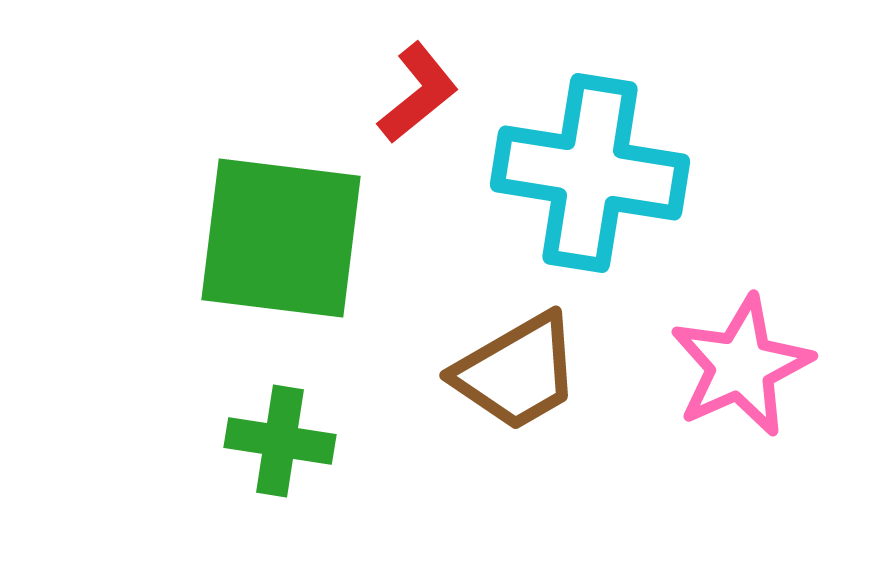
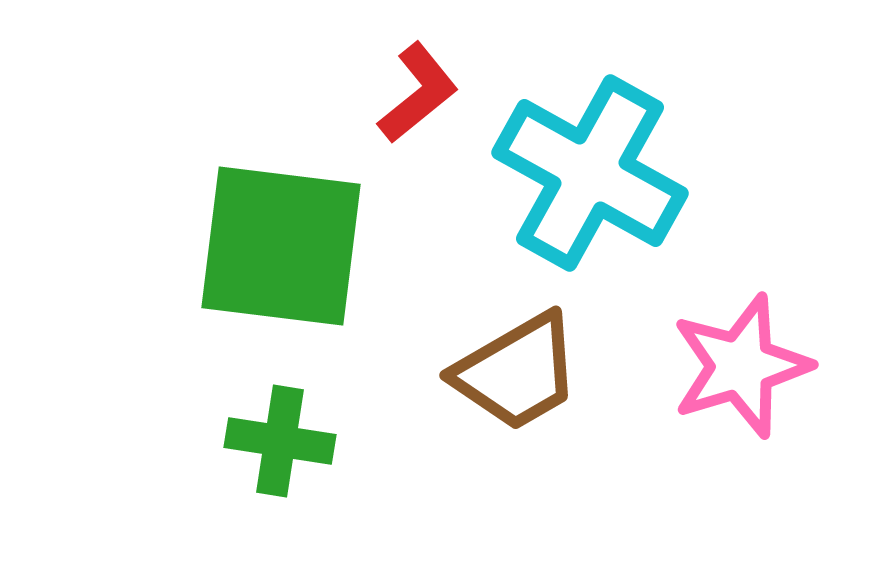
cyan cross: rotated 20 degrees clockwise
green square: moved 8 px down
pink star: rotated 7 degrees clockwise
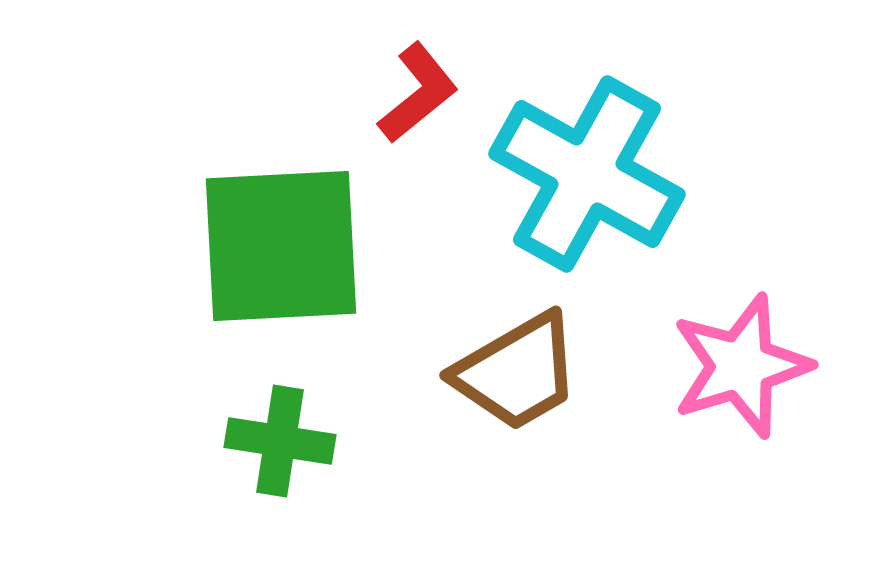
cyan cross: moved 3 px left, 1 px down
green square: rotated 10 degrees counterclockwise
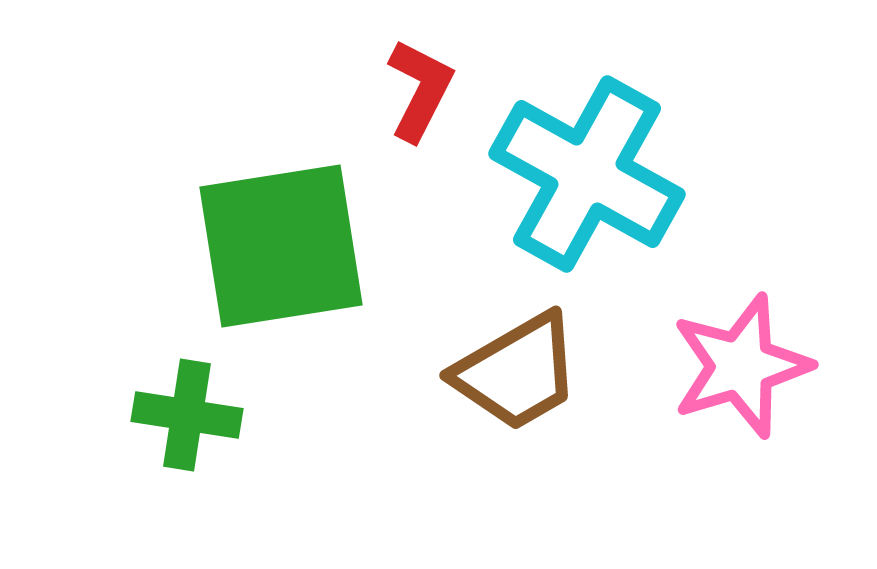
red L-shape: moved 2 px right, 3 px up; rotated 24 degrees counterclockwise
green square: rotated 6 degrees counterclockwise
green cross: moved 93 px left, 26 px up
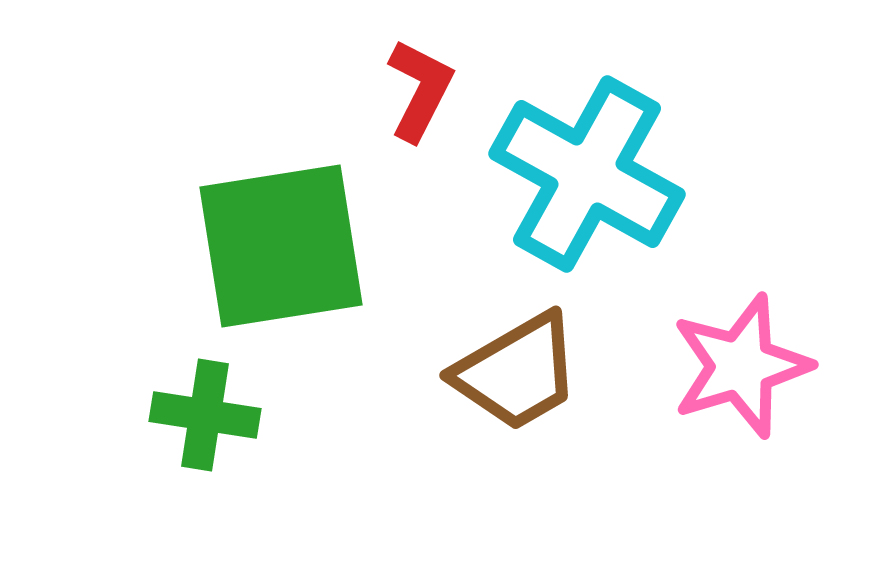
green cross: moved 18 px right
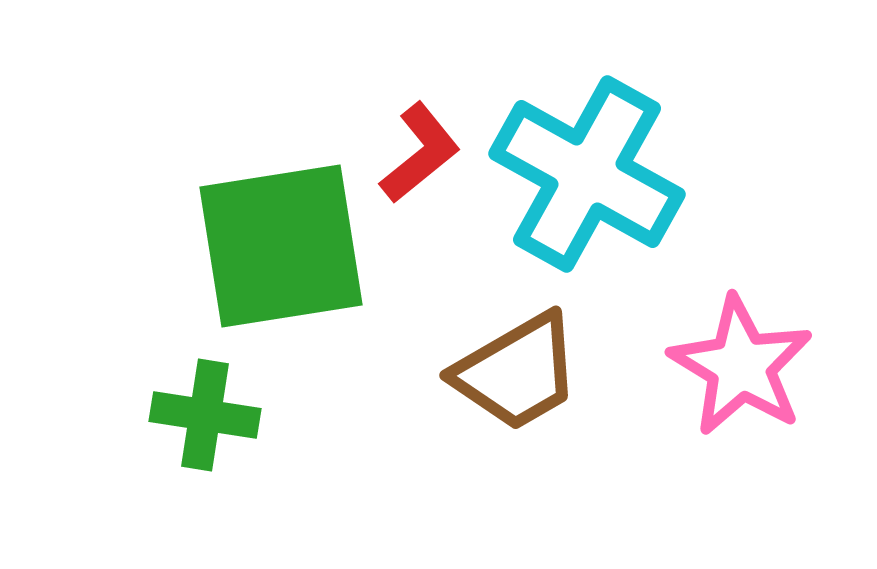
red L-shape: moved 63 px down; rotated 24 degrees clockwise
pink star: rotated 24 degrees counterclockwise
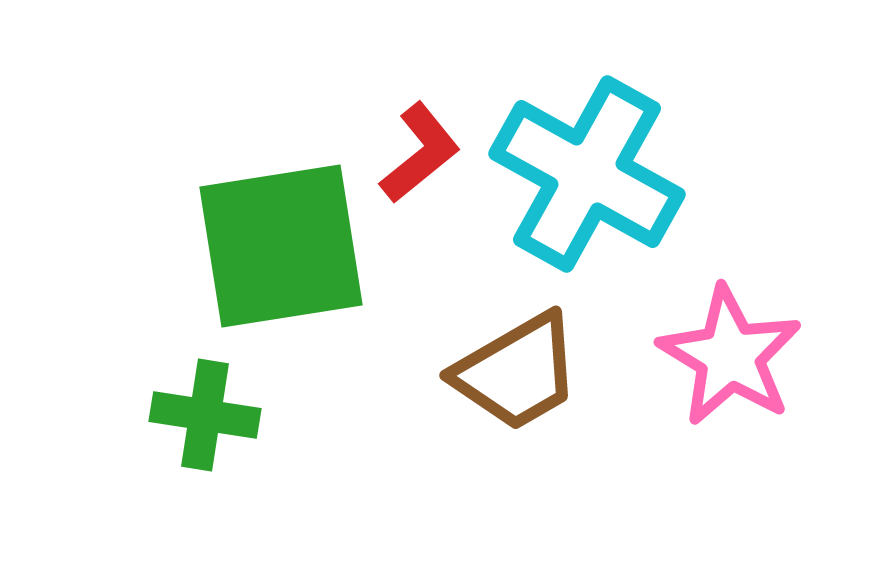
pink star: moved 11 px left, 10 px up
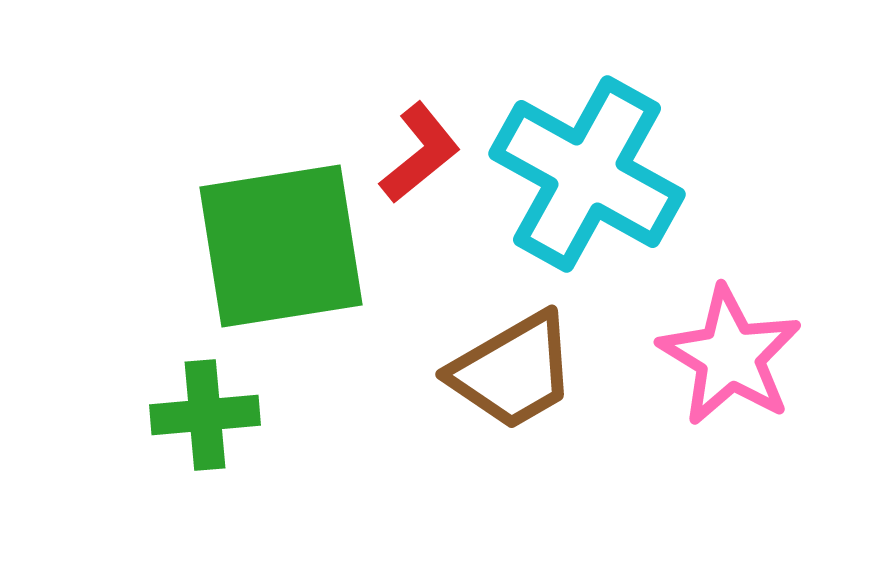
brown trapezoid: moved 4 px left, 1 px up
green cross: rotated 14 degrees counterclockwise
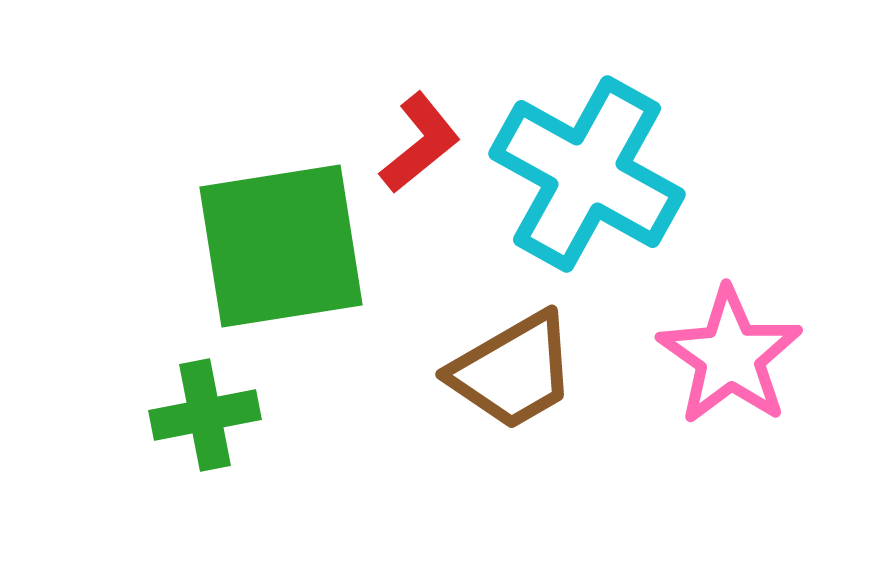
red L-shape: moved 10 px up
pink star: rotated 4 degrees clockwise
green cross: rotated 6 degrees counterclockwise
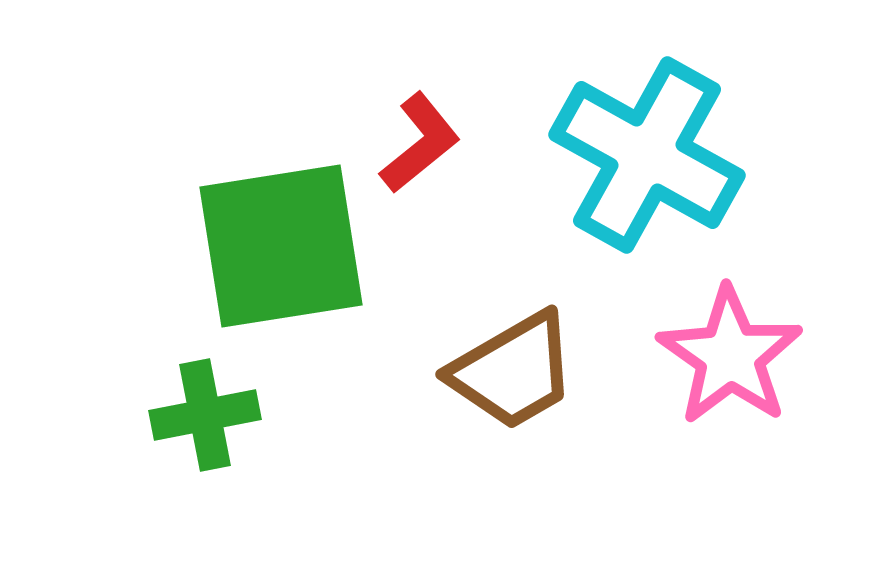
cyan cross: moved 60 px right, 19 px up
